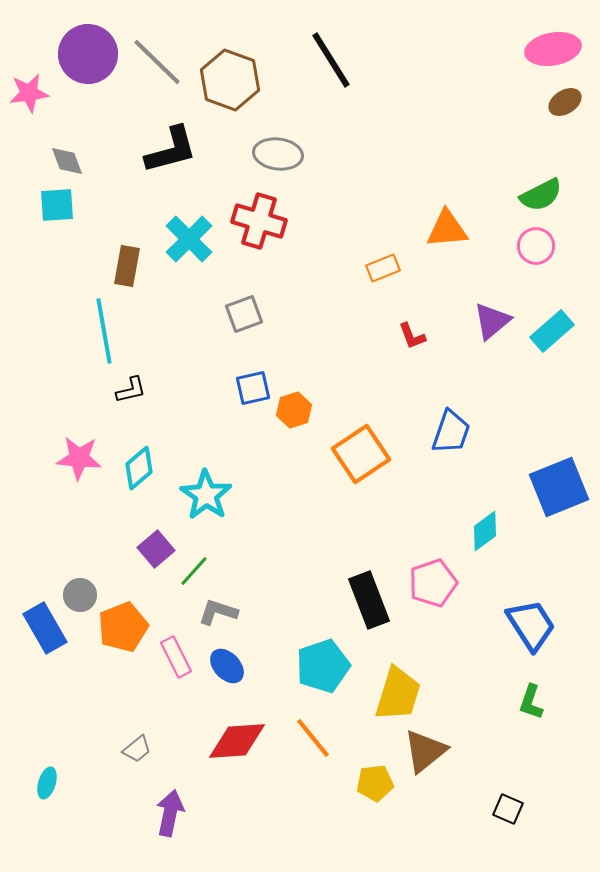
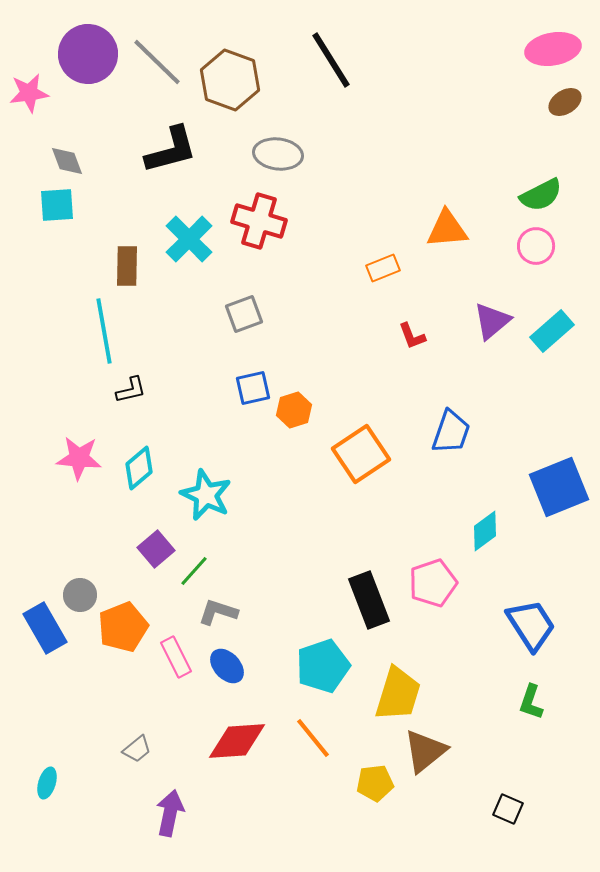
brown rectangle at (127, 266): rotated 9 degrees counterclockwise
cyan star at (206, 495): rotated 9 degrees counterclockwise
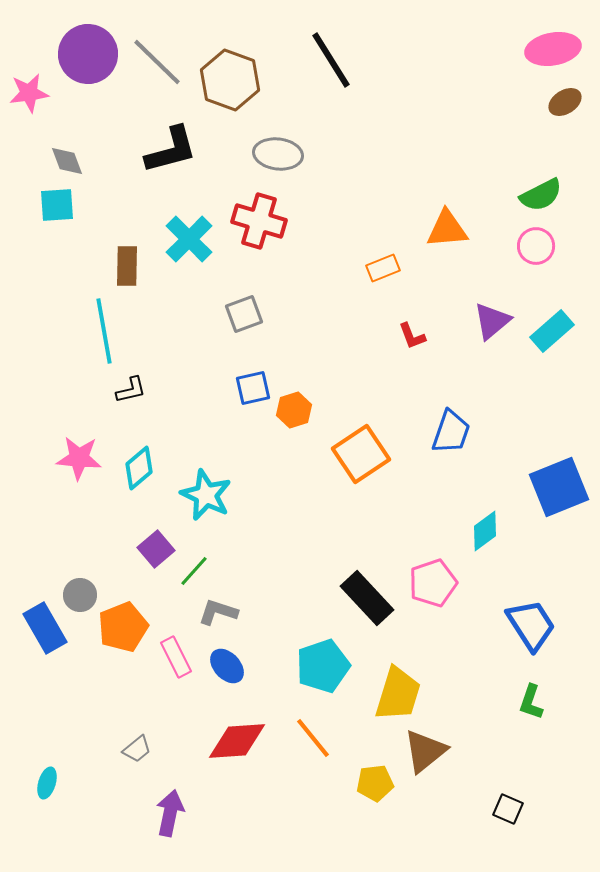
black rectangle at (369, 600): moved 2 px left, 2 px up; rotated 22 degrees counterclockwise
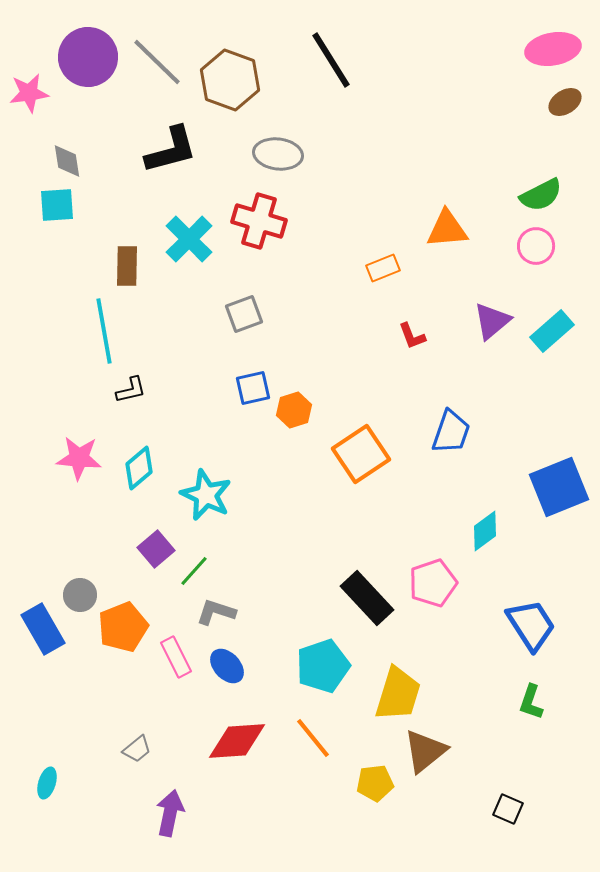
purple circle at (88, 54): moved 3 px down
gray diamond at (67, 161): rotated 12 degrees clockwise
gray L-shape at (218, 612): moved 2 px left
blue rectangle at (45, 628): moved 2 px left, 1 px down
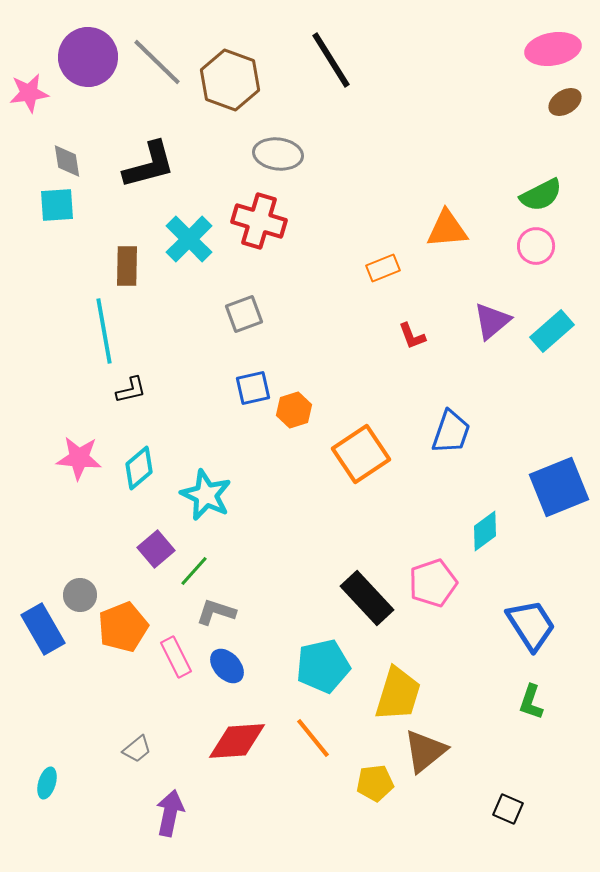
black L-shape at (171, 150): moved 22 px left, 15 px down
cyan pentagon at (323, 666): rotated 6 degrees clockwise
